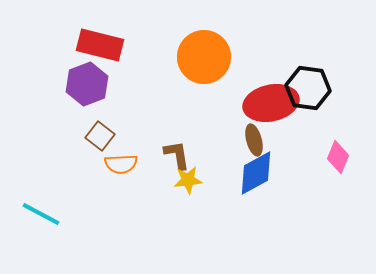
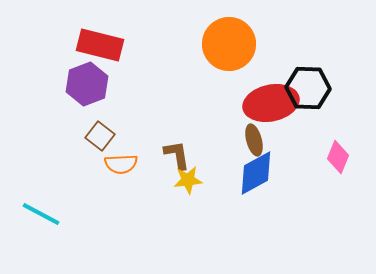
orange circle: moved 25 px right, 13 px up
black hexagon: rotated 6 degrees counterclockwise
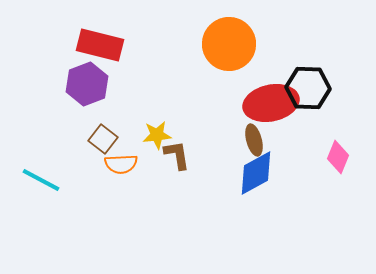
brown square: moved 3 px right, 3 px down
yellow star: moved 31 px left, 45 px up
cyan line: moved 34 px up
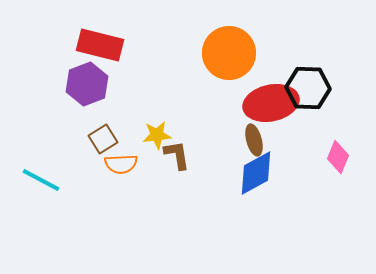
orange circle: moved 9 px down
brown square: rotated 20 degrees clockwise
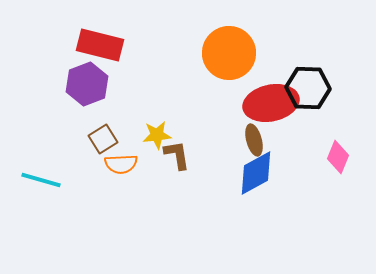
cyan line: rotated 12 degrees counterclockwise
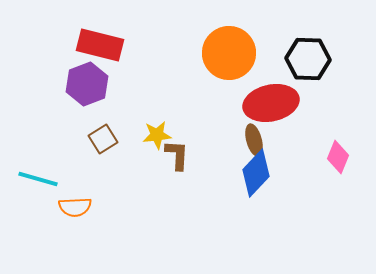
black hexagon: moved 29 px up
brown L-shape: rotated 12 degrees clockwise
orange semicircle: moved 46 px left, 43 px down
blue diamond: rotated 18 degrees counterclockwise
cyan line: moved 3 px left, 1 px up
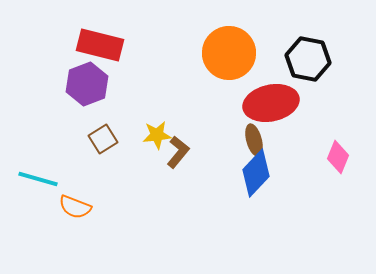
black hexagon: rotated 9 degrees clockwise
brown L-shape: moved 1 px right, 3 px up; rotated 36 degrees clockwise
orange semicircle: rotated 24 degrees clockwise
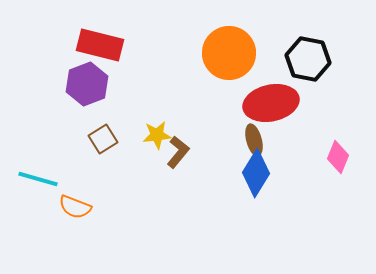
blue diamond: rotated 12 degrees counterclockwise
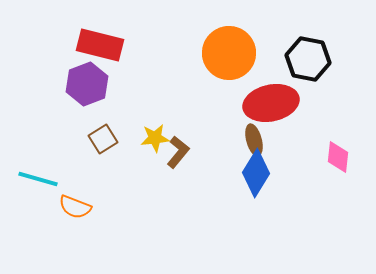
yellow star: moved 2 px left, 3 px down
pink diamond: rotated 16 degrees counterclockwise
